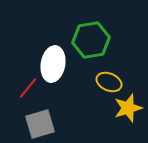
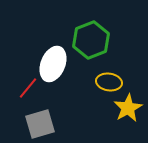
green hexagon: rotated 12 degrees counterclockwise
white ellipse: rotated 12 degrees clockwise
yellow ellipse: rotated 15 degrees counterclockwise
yellow star: rotated 12 degrees counterclockwise
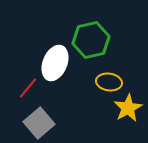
green hexagon: rotated 9 degrees clockwise
white ellipse: moved 2 px right, 1 px up
gray square: moved 1 px left, 1 px up; rotated 24 degrees counterclockwise
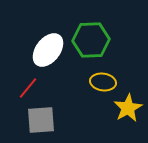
green hexagon: rotated 9 degrees clockwise
white ellipse: moved 7 px left, 13 px up; rotated 16 degrees clockwise
yellow ellipse: moved 6 px left
gray square: moved 2 px right, 3 px up; rotated 36 degrees clockwise
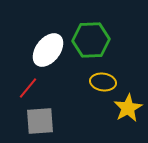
gray square: moved 1 px left, 1 px down
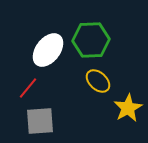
yellow ellipse: moved 5 px left, 1 px up; rotated 35 degrees clockwise
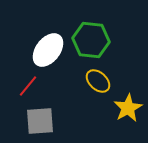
green hexagon: rotated 9 degrees clockwise
red line: moved 2 px up
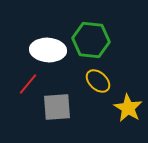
white ellipse: rotated 56 degrees clockwise
red line: moved 2 px up
yellow star: rotated 12 degrees counterclockwise
gray square: moved 17 px right, 14 px up
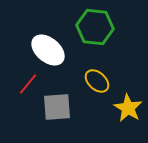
green hexagon: moved 4 px right, 13 px up
white ellipse: rotated 36 degrees clockwise
yellow ellipse: moved 1 px left
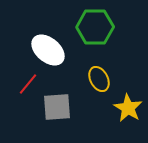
green hexagon: rotated 6 degrees counterclockwise
yellow ellipse: moved 2 px right, 2 px up; rotated 20 degrees clockwise
